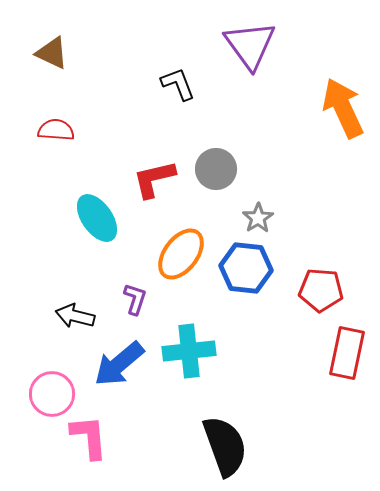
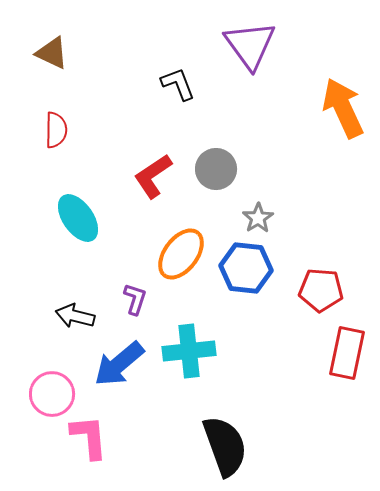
red semicircle: rotated 87 degrees clockwise
red L-shape: moved 1 px left, 3 px up; rotated 21 degrees counterclockwise
cyan ellipse: moved 19 px left
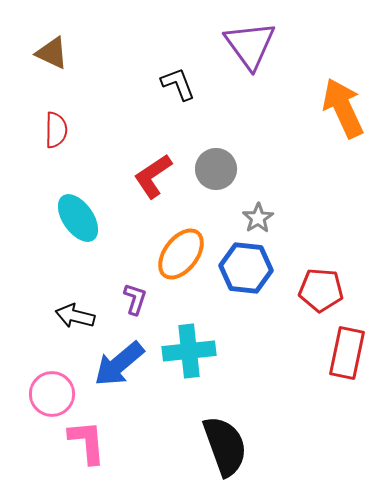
pink L-shape: moved 2 px left, 5 px down
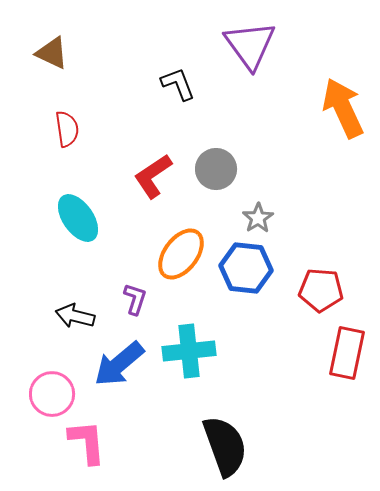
red semicircle: moved 11 px right, 1 px up; rotated 9 degrees counterclockwise
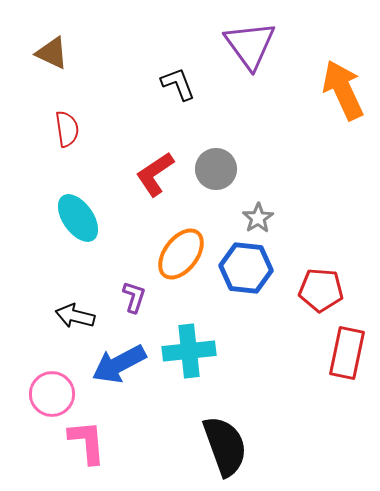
orange arrow: moved 18 px up
red L-shape: moved 2 px right, 2 px up
purple L-shape: moved 1 px left, 2 px up
blue arrow: rotated 12 degrees clockwise
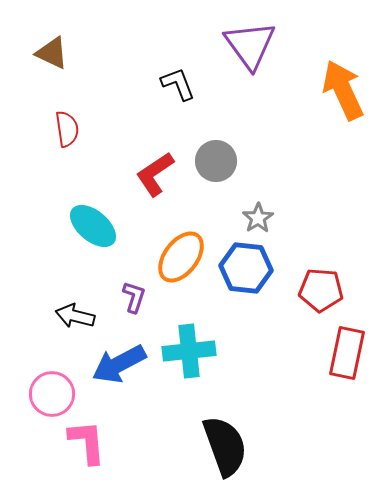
gray circle: moved 8 px up
cyan ellipse: moved 15 px right, 8 px down; rotated 15 degrees counterclockwise
orange ellipse: moved 3 px down
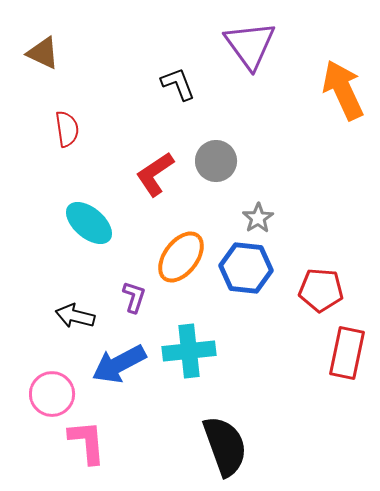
brown triangle: moved 9 px left
cyan ellipse: moved 4 px left, 3 px up
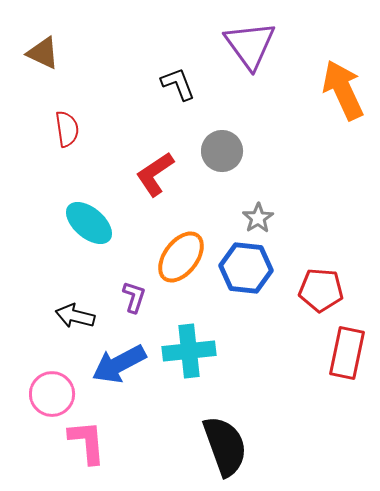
gray circle: moved 6 px right, 10 px up
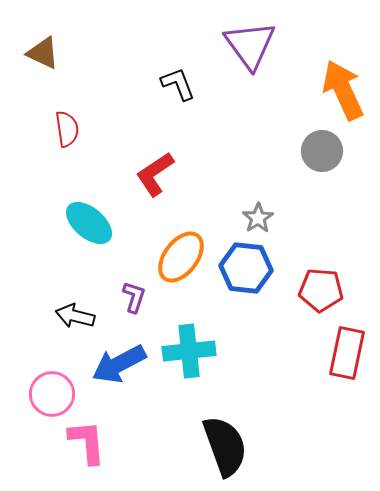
gray circle: moved 100 px right
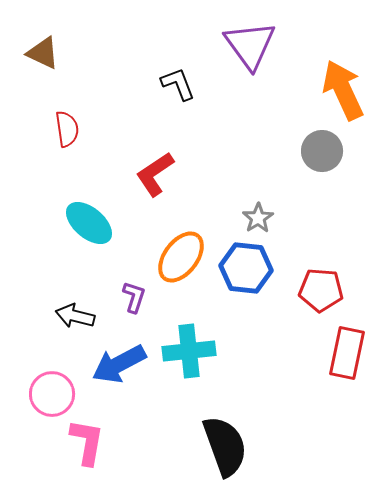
pink L-shape: rotated 15 degrees clockwise
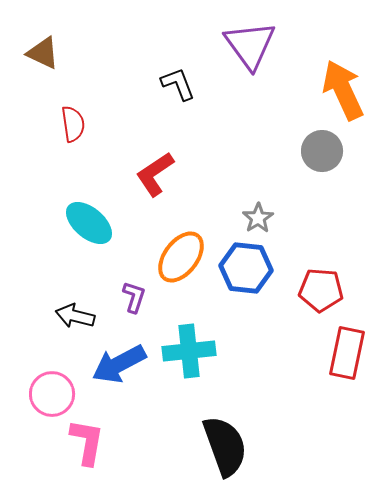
red semicircle: moved 6 px right, 5 px up
